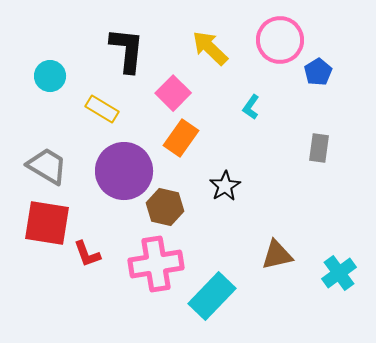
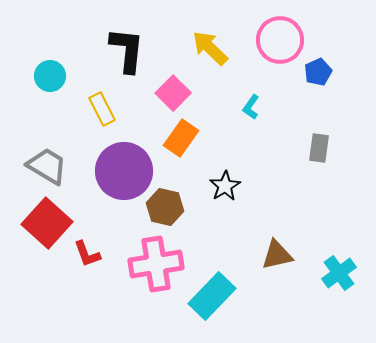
blue pentagon: rotated 8 degrees clockwise
yellow rectangle: rotated 32 degrees clockwise
red square: rotated 33 degrees clockwise
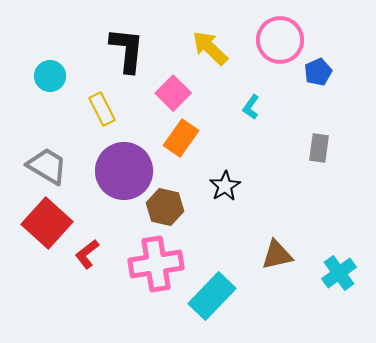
red L-shape: rotated 72 degrees clockwise
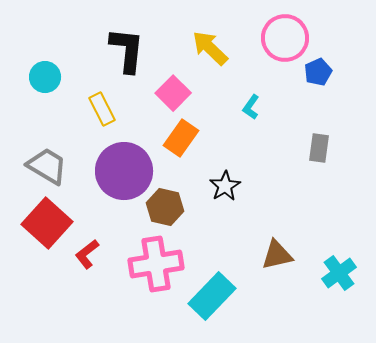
pink circle: moved 5 px right, 2 px up
cyan circle: moved 5 px left, 1 px down
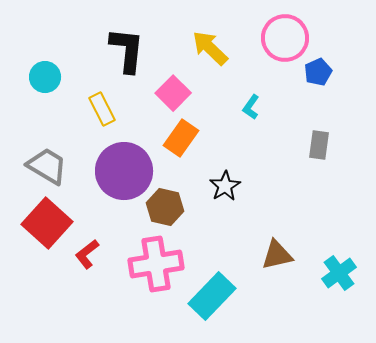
gray rectangle: moved 3 px up
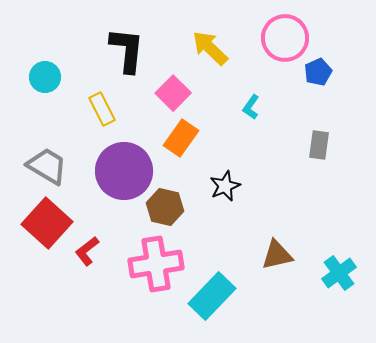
black star: rotated 8 degrees clockwise
red L-shape: moved 3 px up
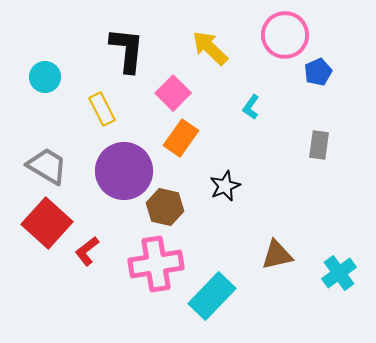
pink circle: moved 3 px up
